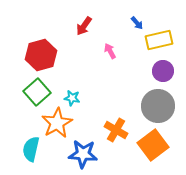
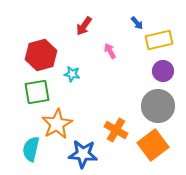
green square: rotated 32 degrees clockwise
cyan star: moved 24 px up
orange star: moved 1 px down
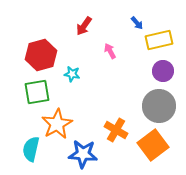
gray circle: moved 1 px right
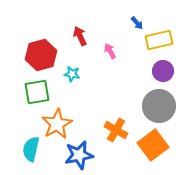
red arrow: moved 4 px left, 10 px down; rotated 120 degrees clockwise
blue star: moved 4 px left, 1 px down; rotated 16 degrees counterclockwise
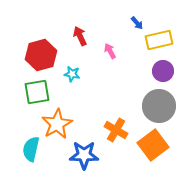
blue star: moved 5 px right; rotated 12 degrees clockwise
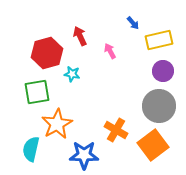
blue arrow: moved 4 px left
red hexagon: moved 6 px right, 2 px up
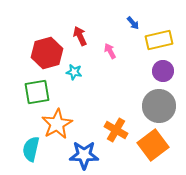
cyan star: moved 2 px right, 2 px up
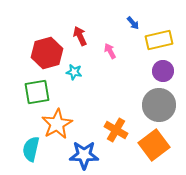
gray circle: moved 1 px up
orange square: moved 1 px right
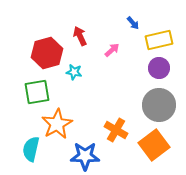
pink arrow: moved 2 px right, 1 px up; rotated 77 degrees clockwise
purple circle: moved 4 px left, 3 px up
blue star: moved 1 px right, 1 px down
